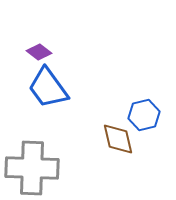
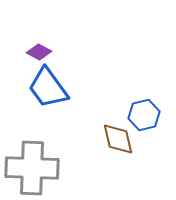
purple diamond: rotated 10 degrees counterclockwise
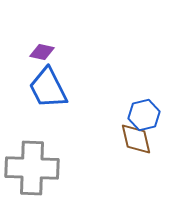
purple diamond: moved 3 px right; rotated 15 degrees counterclockwise
blue trapezoid: rotated 9 degrees clockwise
brown diamond: moved 18 px right
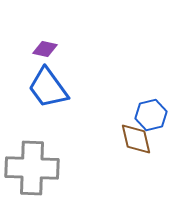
purple diamond: moved 3 px right, 3 px up
blue trapezoid: rotated 9 degrees counterclockwise
blue hexagon: moved 7 px right
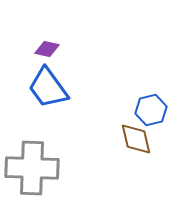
purple diamond: moved 2 px right
blue hexagon: moved 5 px up
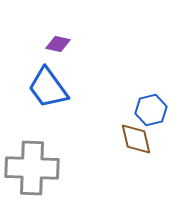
purple diamond: moved 11 px right, 5 px up
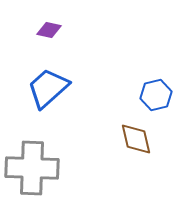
purple diamond: moved 9 px left, 14 px up
blue trapezoid: rotated 84 degrees clockwise
blue hexagon: moved 5 px right, 15 px up
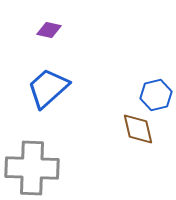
brown diamond: moved 2 px right, 10 px up
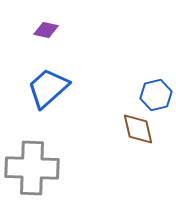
purple diamond: moved 3 px left
